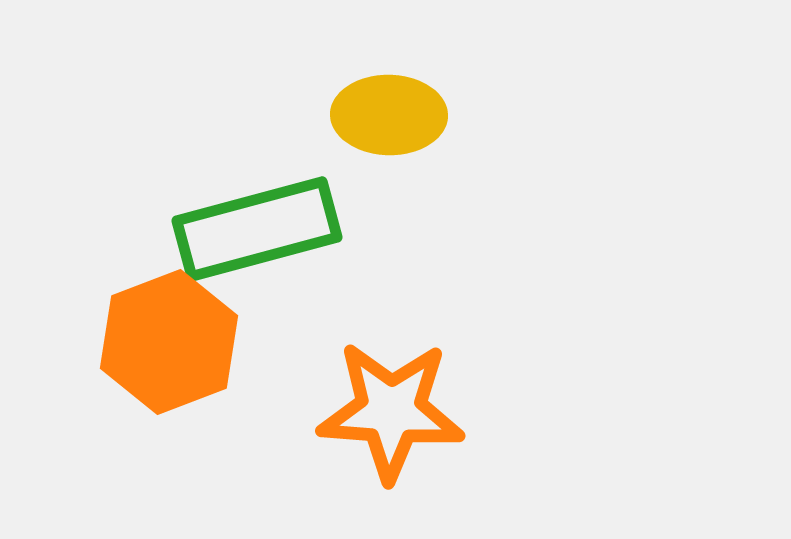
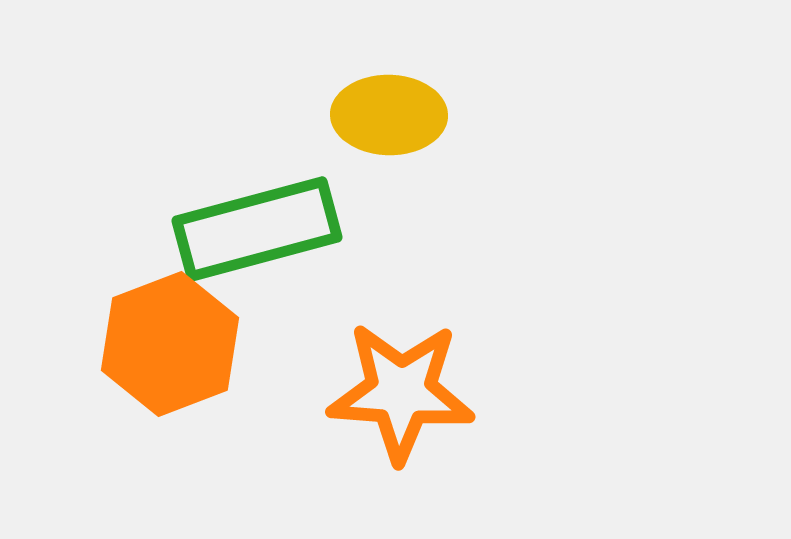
orange hexagon: moved 1 px right, 2 px down
orange star: moved 10 px right, 19 px up
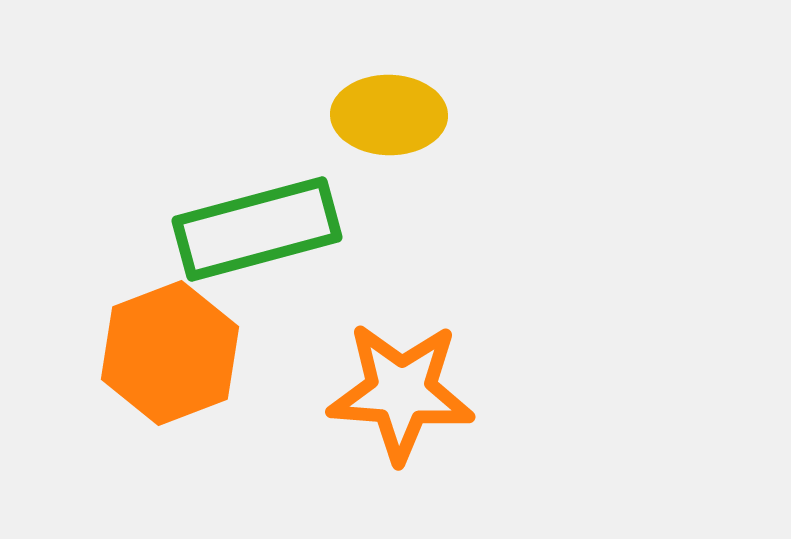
orange hexagon: moved 9 px down
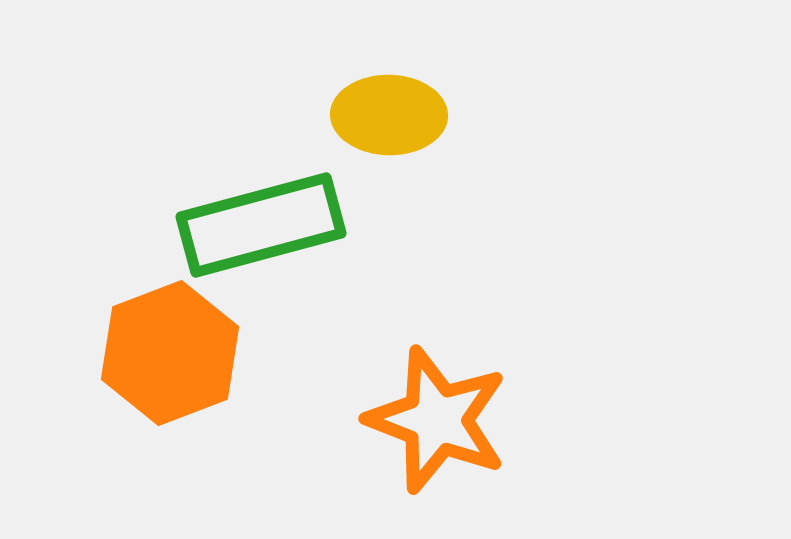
green rectangle: moved 4 px right, 4 px up
orange star: moved 36 px right, 28 px down; rotated 17 degrees clockwise
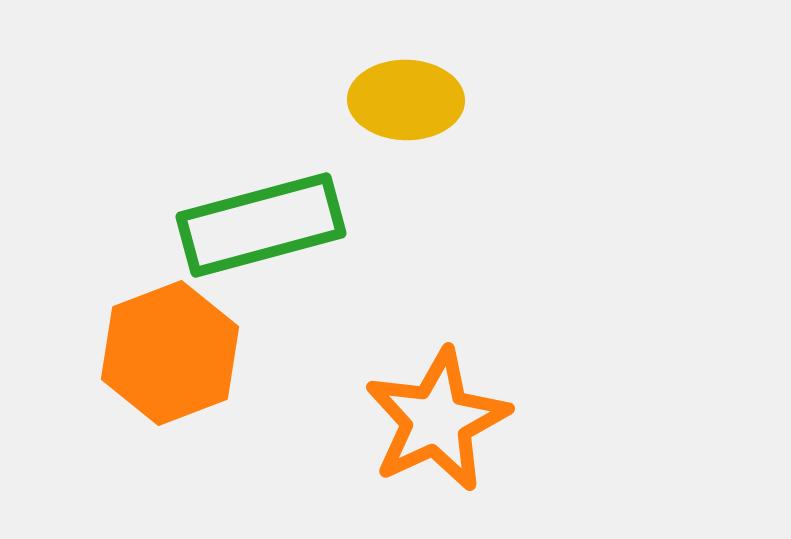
yellow ellipse: moved 17 px right, 15 px up
orange star: rotated 26 degrees clockwise
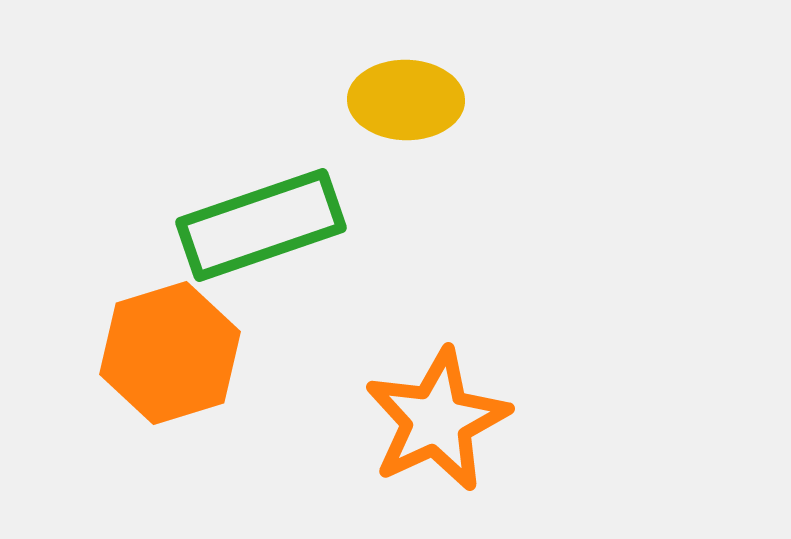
green rectangle: rotated 4 degrees counterclockwise
orange hexagon: rotated 4 degrees clockwise
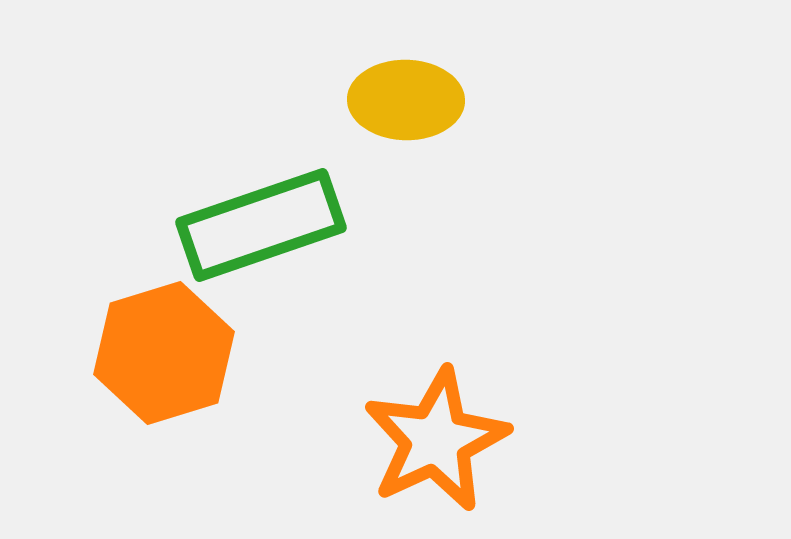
orange hexagon: moved 6 px left
orange star: moved 1 px left, 20 px down
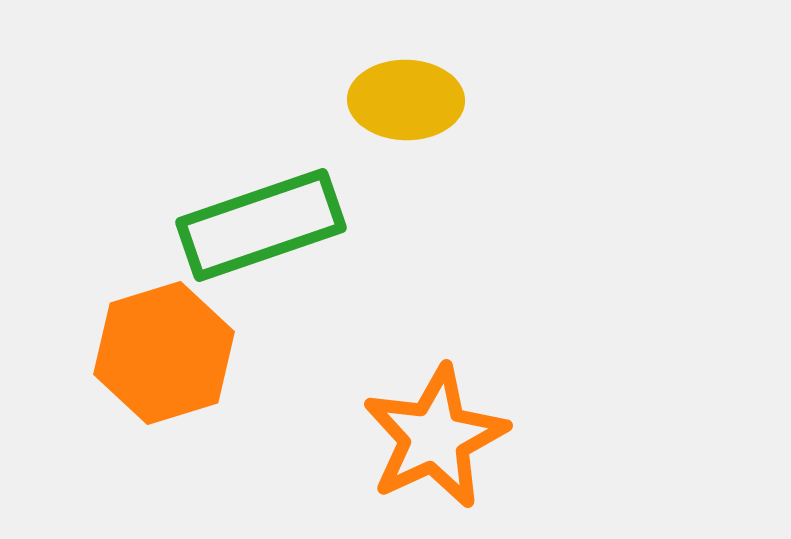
orange star: moved 1 px left, 3 px up
